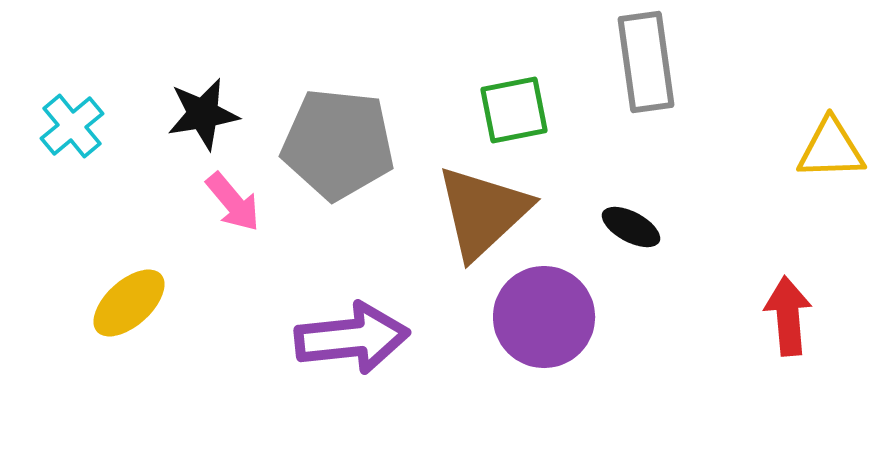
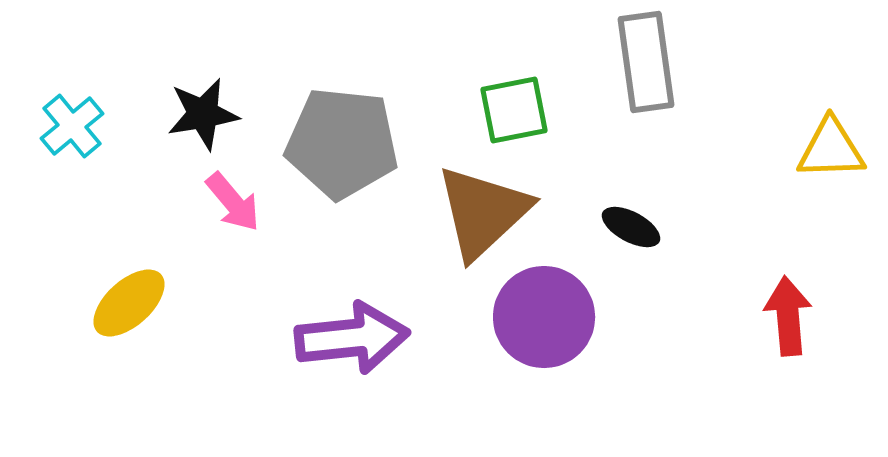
gray pentagon: moved 4 px right, 1 px up
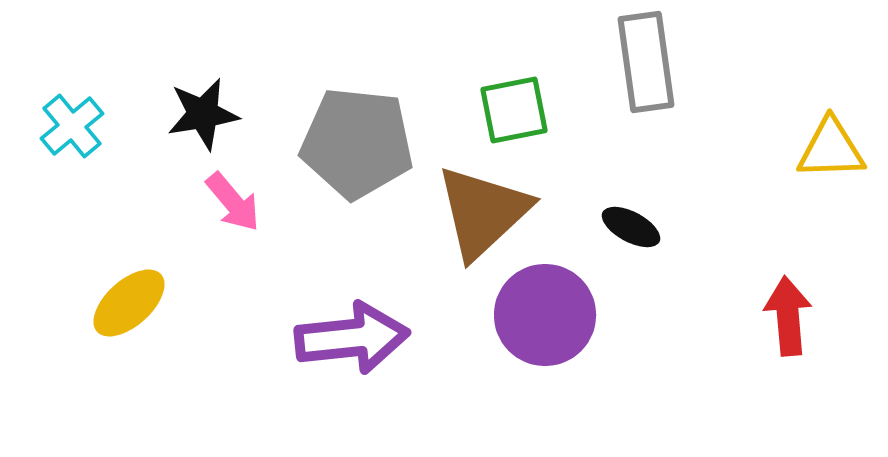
gray pentagon: moved 15 px right
purple circle: moved 1 px right, 2 px up
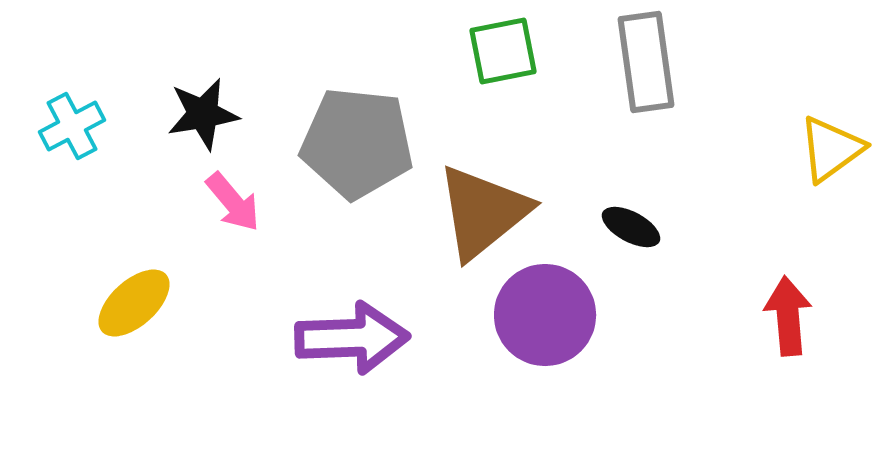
green square: moved 11 px left, 59 px up
cyan cross: rotated 12 degrees clockwise
yellow triangle: rotated 34 degrees counterclockwise
brown triangle: rotated 4 degrees clockwise
yellow ellipse: moved 5 px right
purple arrow: rotated 4 degrees clockwise
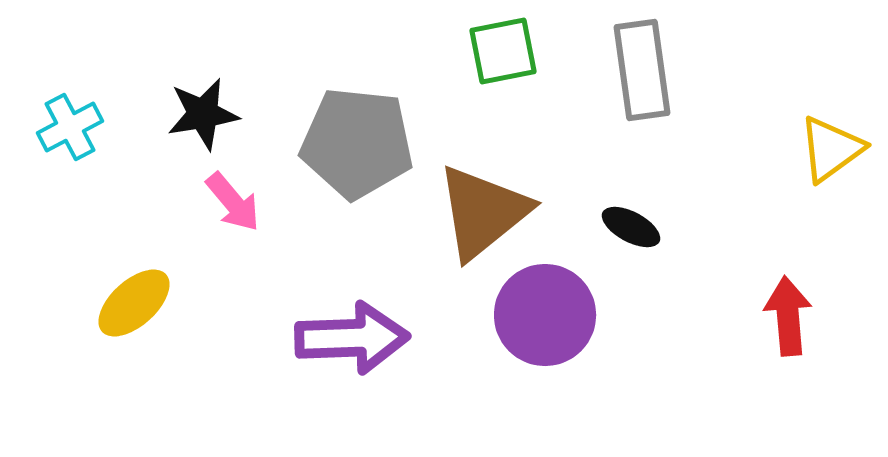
gray rectangle: moved 4 px left, 8 px down
cyan cross: moved 2 px left, 1 px down
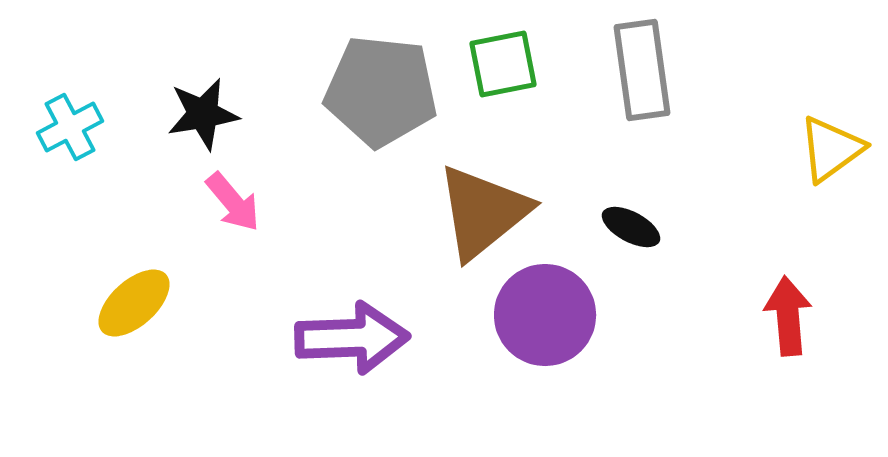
green square: moved 13 px down
gray pentagon: moved 24 px right, 52 px up
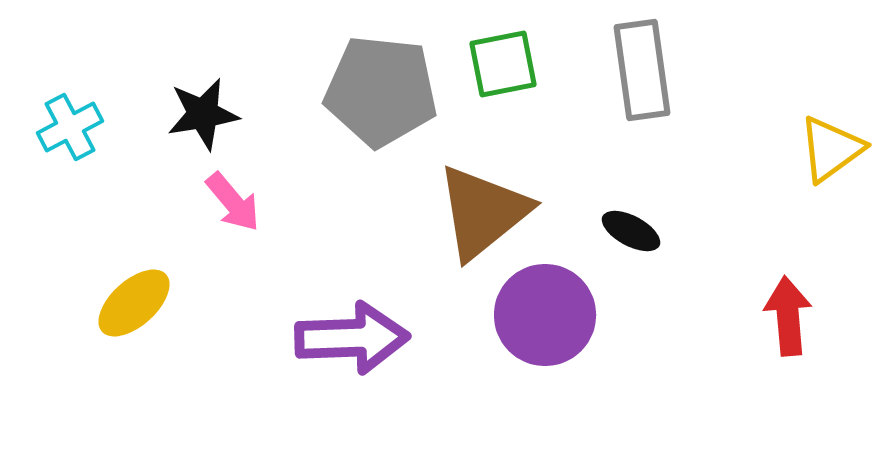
black ellipse: moved 4 px down
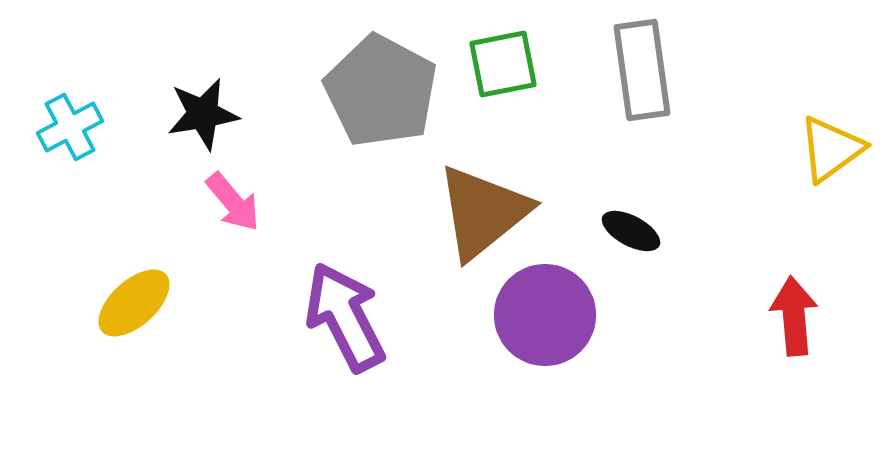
gray pentagon: rotated 22 degrees clockwise
red arrow: moved 6 px right
purple arrow: moved 7 px left, 21 px up; rotated 115 degrees counterclockwise
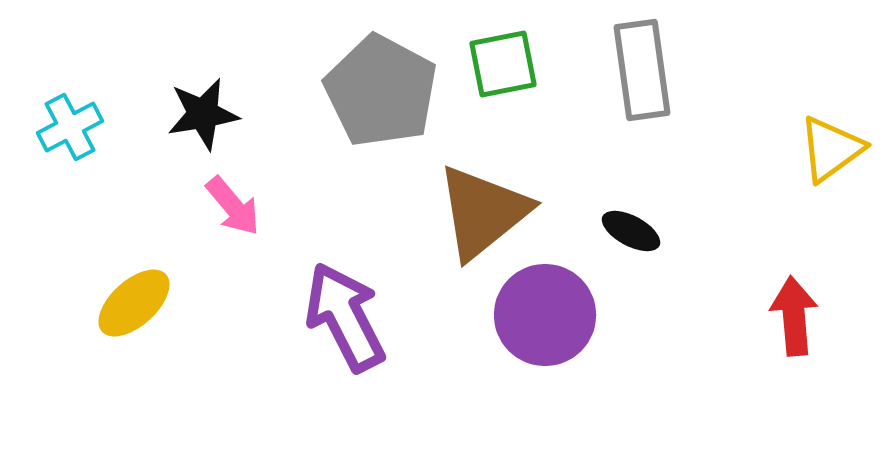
pink arrow: moved 4 px down
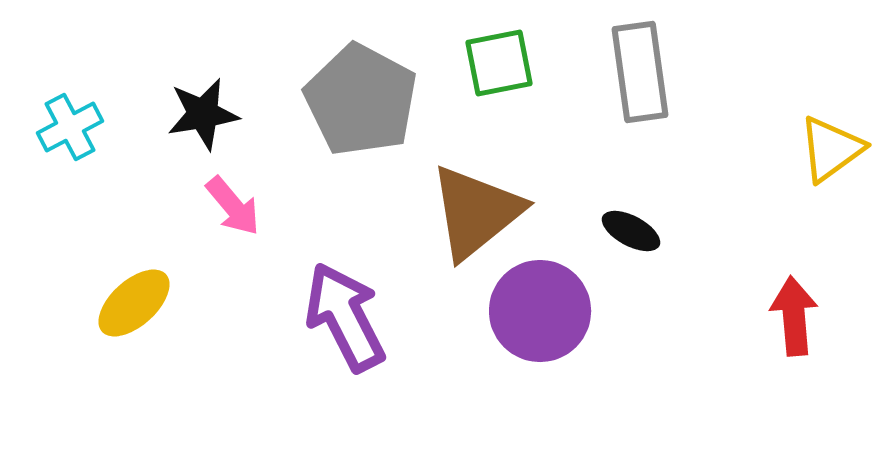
green square: moved 4 px left, 1 px up
gray rectangle: moved 2 px left, 2 px down
gray pentagon: moved 20 px left, 9 px down
brown triangle: moved 7 px left
purple circle: moved 5 px left, 4 px up
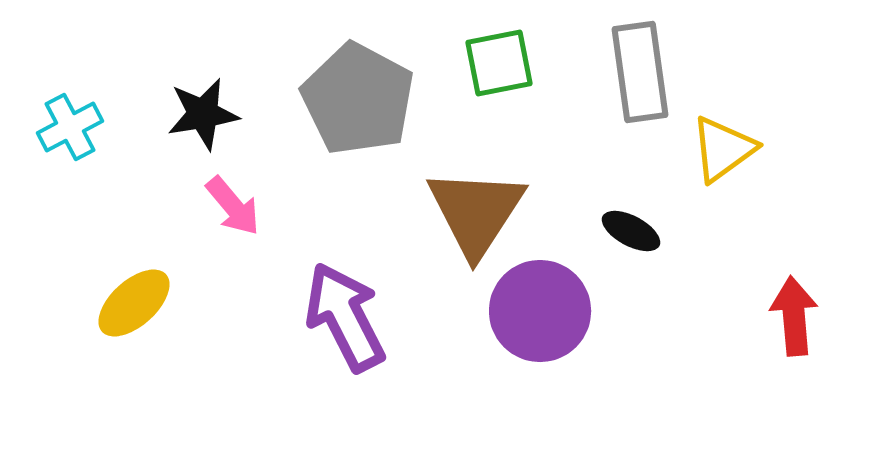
gray pentagon: moved 3 px left, 1 px up
yellow triangle: moved 108 px left
brown triangle: rotated 18 degrees counterclockwise
